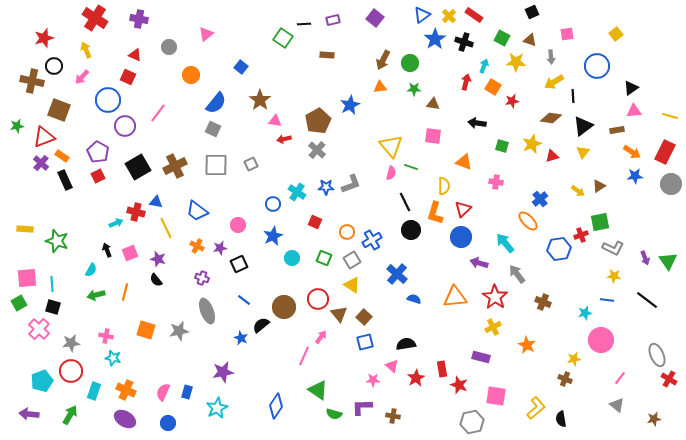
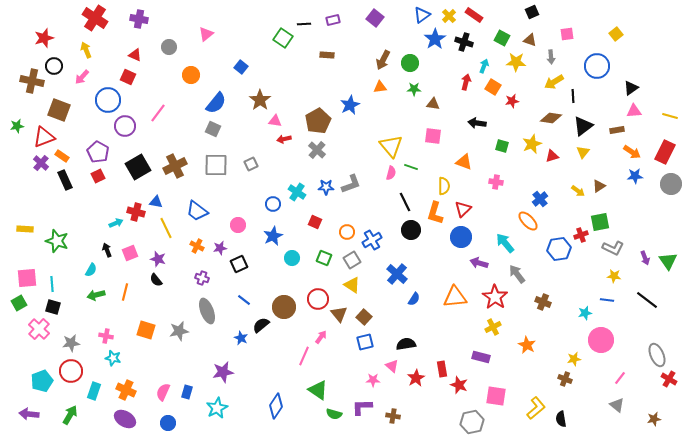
blue semicircle at (414, 299): rotated 104 degrees clockwise
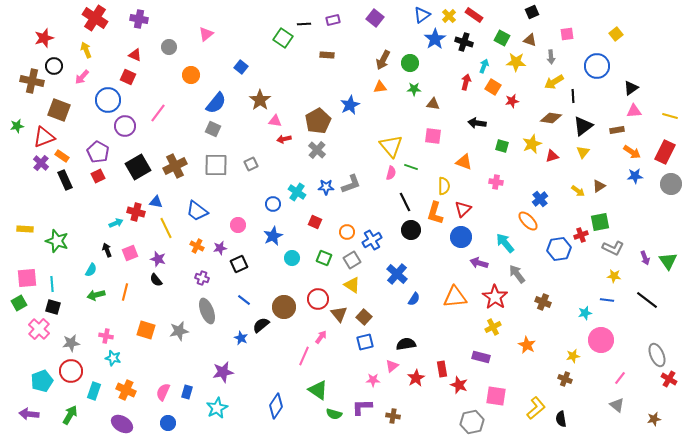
yellow star at (574, 359): moved 1 px left, 3 px up
pink triangle at (392, 366): rotated 40 degrees clockwise
purple ellipse at (125, 419): moved 3 px left, 5 px down
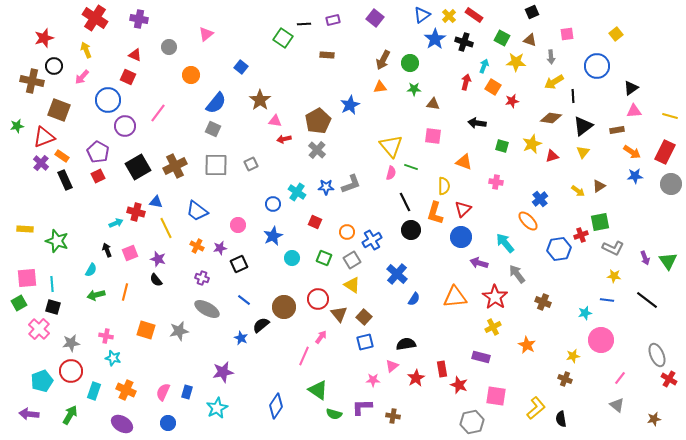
gray ellipse at (207, 311): moved 2 px up; rotated 40 degrees counterclockwise
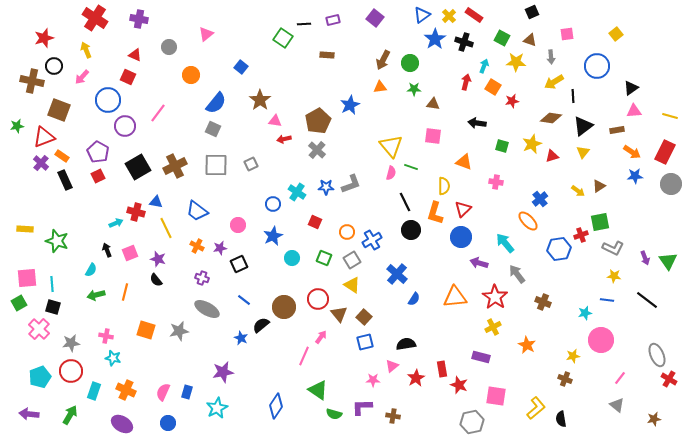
cyan pentagon at (42, 381): moved 2 px left, 4 px up
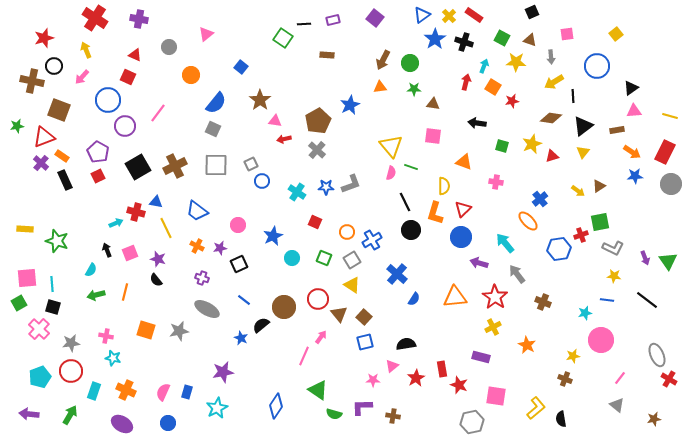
blue circle at (273, 204): moved 11 px left, 23 px up
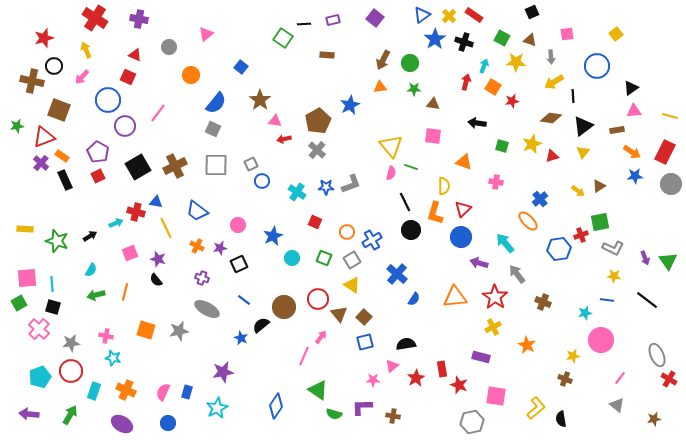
black arrow at (107, 250): moved 17 px left, 14 px up; rotated 80 degrees clockwise
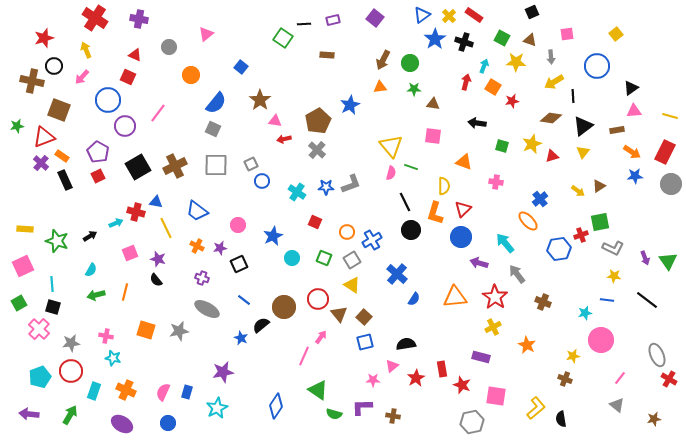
pink square at (27, 278): moved 4 px left, 12 px up; rotated 20 degrees counterclockwise
red star at (459, 385): moved 3 px right
